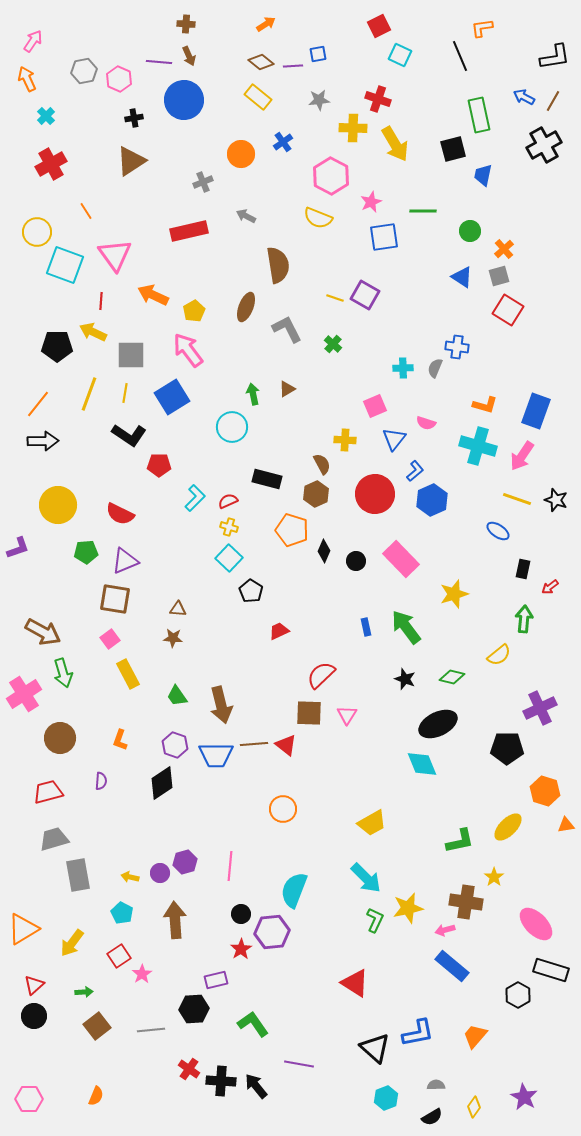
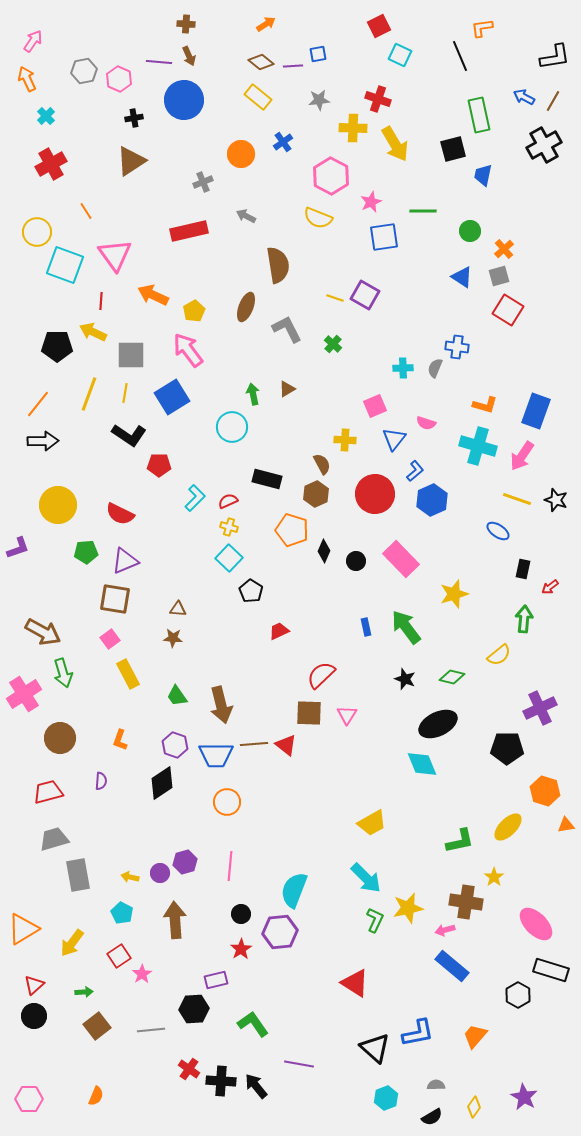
orange circle at (283, 809): moved 56 px left, 7 px up
purple hexagon at (272, 932): moved 8 px right
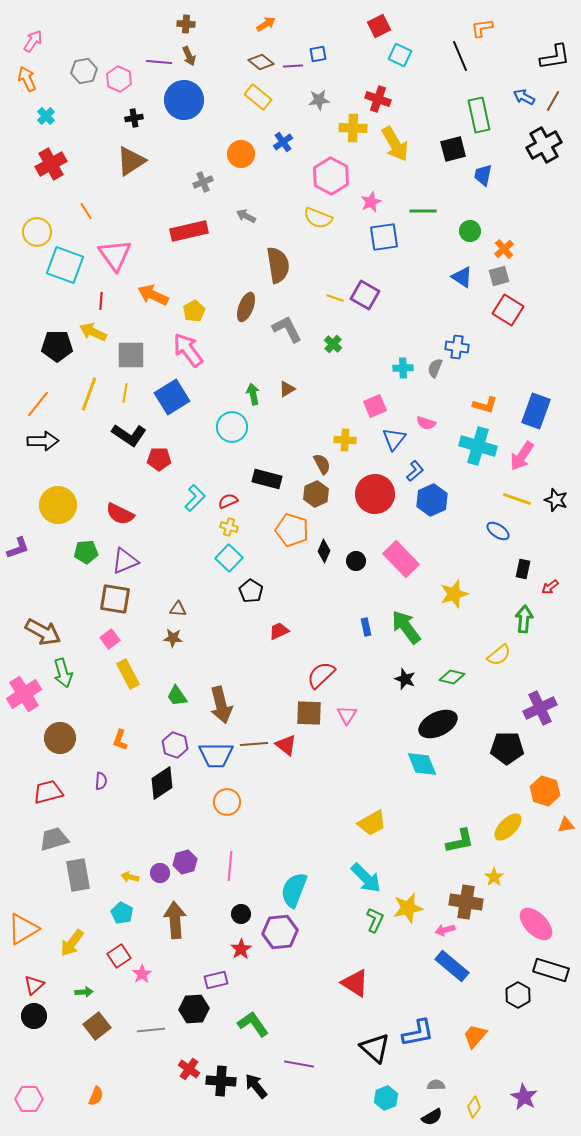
red pentagon at (159, 465): moved 6 px up
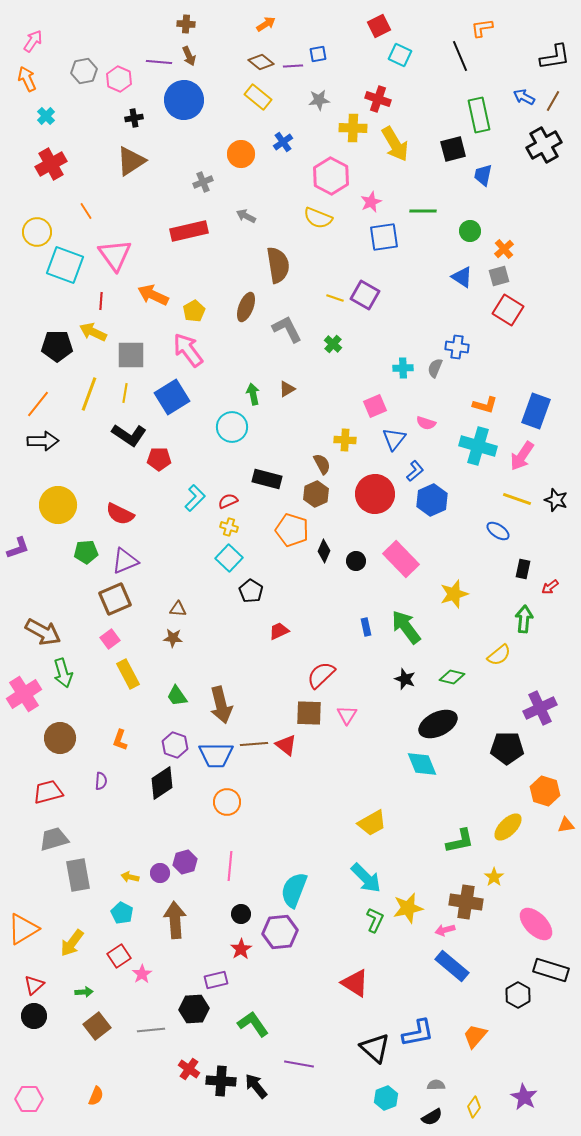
brown square at (115, 599): rotated 32 degrees counterclockwise
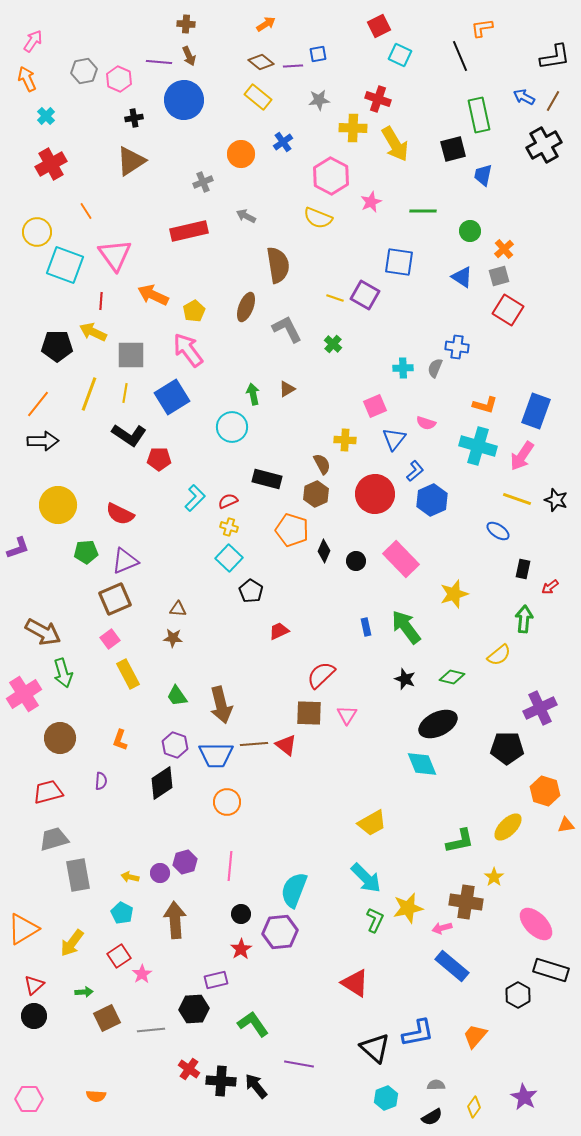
blue square at (384, 237): moved 15 px right, 25 px down; rotated 16 degrees clockwise
pink arrow at (445, 930): moved 3 px left, 2 px up
brown square at (97, 1026): moved 10 px right, 8 px up; rotated 12 degrees clockwise
orange semicircle at (96, 1096): rotated 72 degrees clockwise
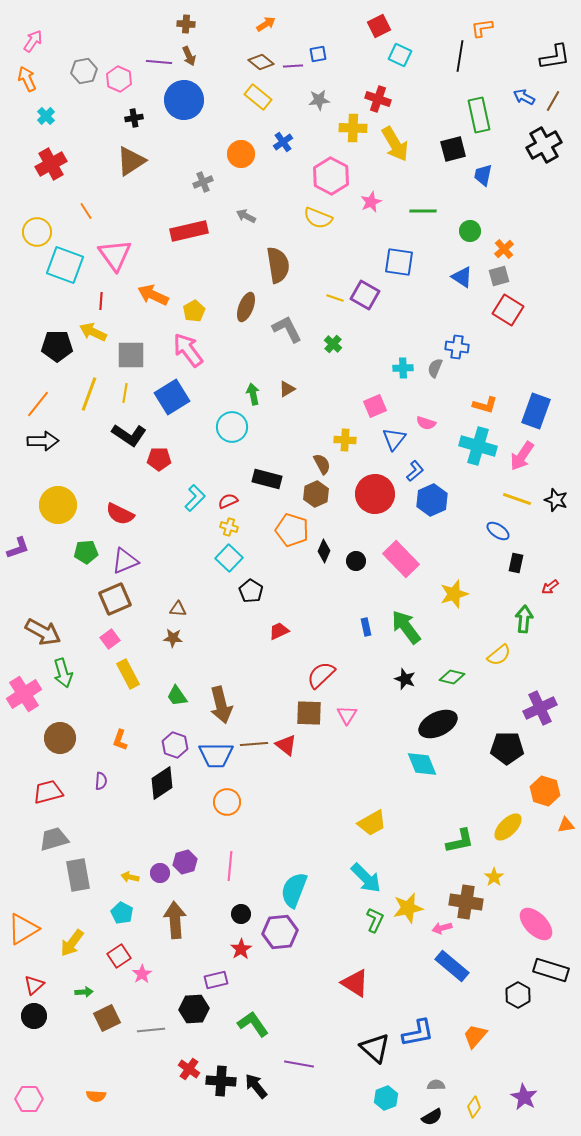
black line at (460, 56): rotated 32 degrees clockwise
black rectangle at (523, 569): moved 7 px left, 6 px up
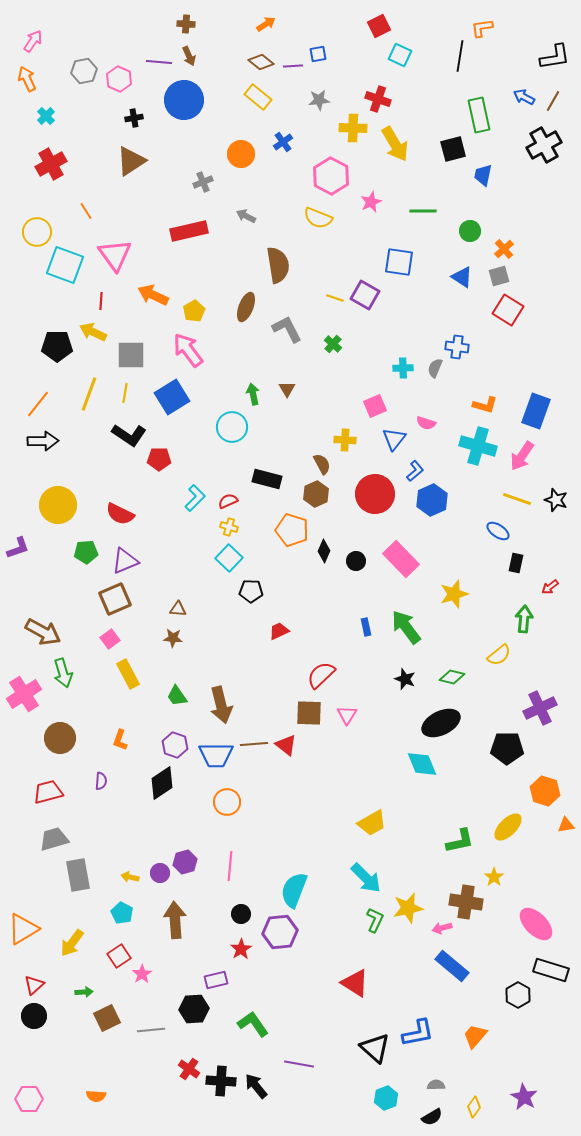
brown triangle at (287, 389): rotated 30 degrees counterclockwise
black pentagon at (251, 591): rotated 30 degrees counterclockwise
black ellipse at (438, 724): moved 3 px right, 1 px up
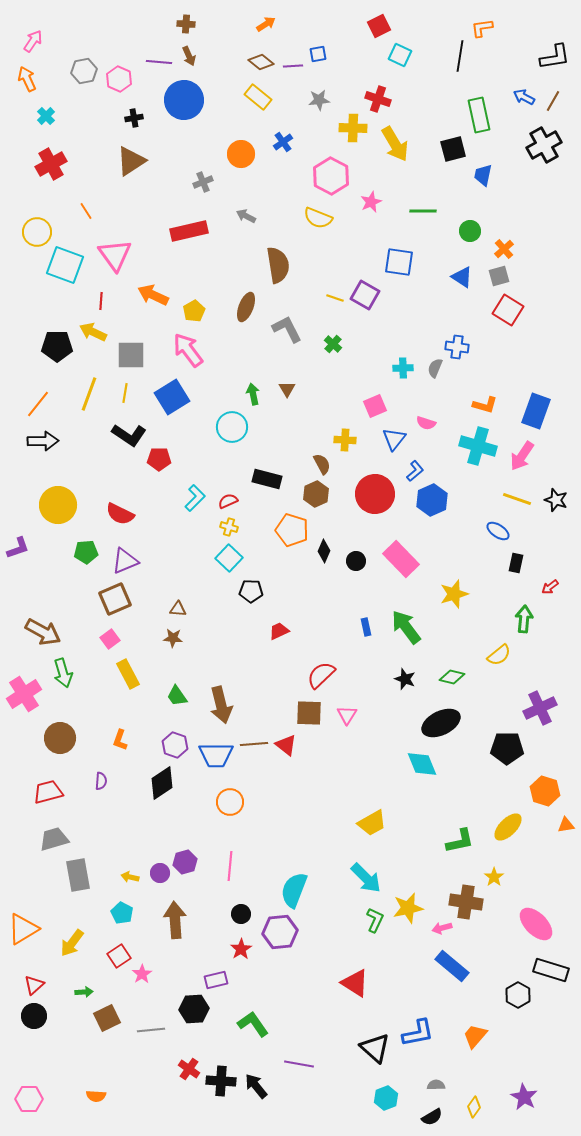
orange circle at (227, 802): moved 3 px right
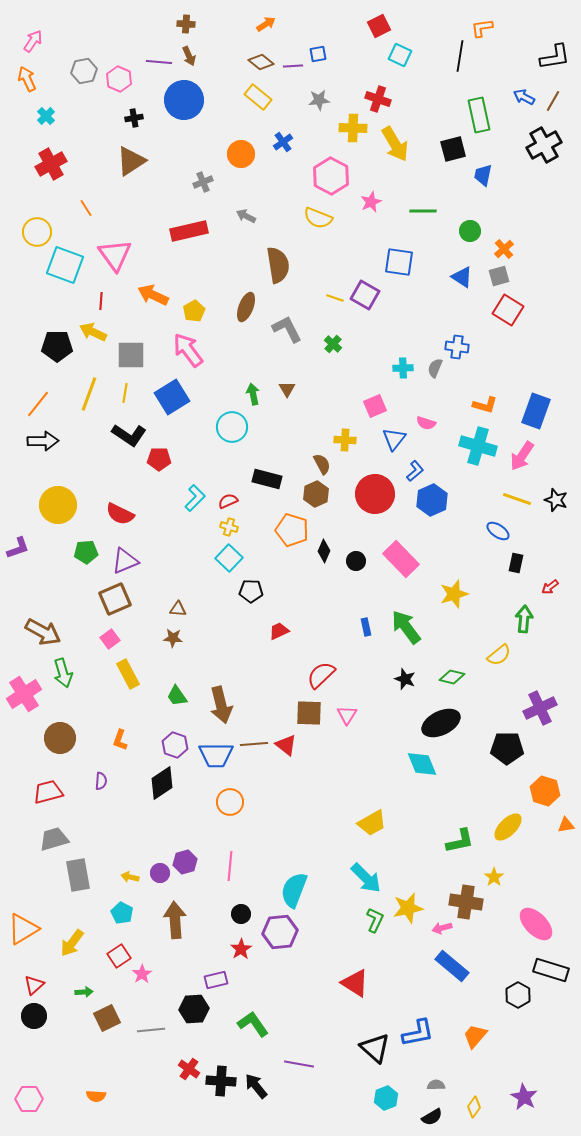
orange line at (86, 211): moved 3 px up
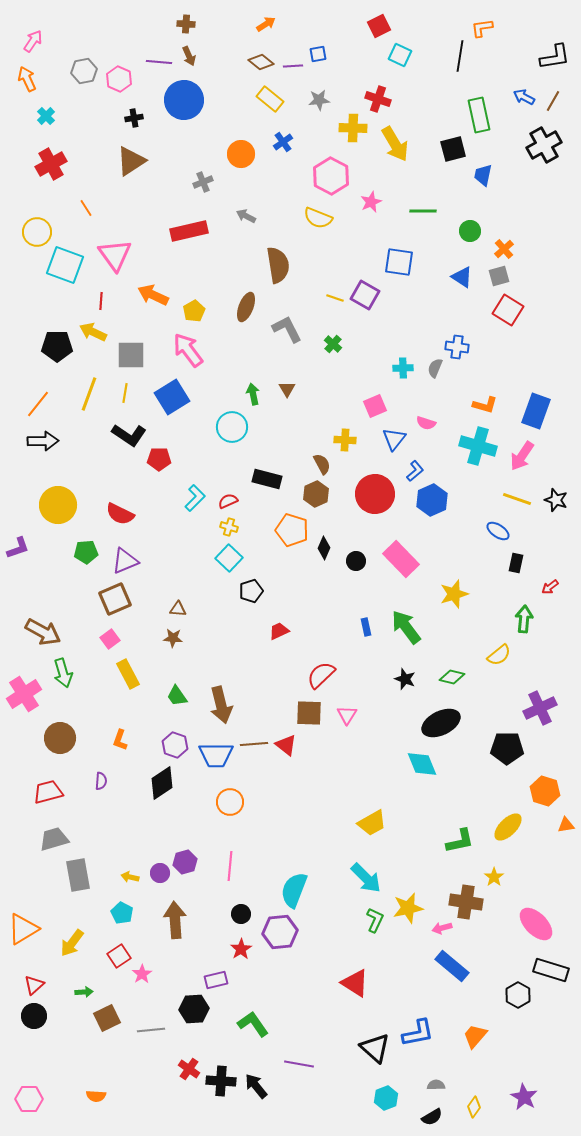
yellow rectangle at (258, 97): moved 12 px right, 2 px down
black diamond at (324, 551): moved 3 px up
black pentagon at (251, 591): rotated 20 degrees counterclockwise
